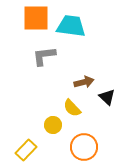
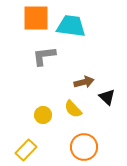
yellow semicircle: moved 1 px right, 1 px down
yellow circle: moved 10 px left, 10 px up
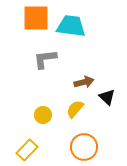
gray L-shape: moved 1 px right, 3 px down
yellow semicircle: moved 2 px right; rotated 84 degrees clockwise
yellow rectangle: moved 1 px right
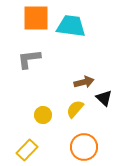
gray L-shape: moved 16 px left
black triangle: moved 3 px left, 1 px down
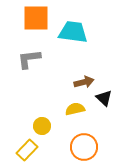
cyan trapezoid: moved 2 px right, 6 px down
yellow semicircle: rotated 36 degrees clockwise
yellow circle: moved 1 px left, 11 px down
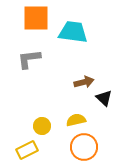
yellow semicircle: moved 1 px right, 11 px down
yellow rectangle: rotated 20 degrees clockwise
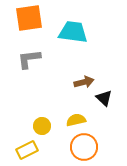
orange square: moved 7 px left; rotated 8 degrees counterclockwise
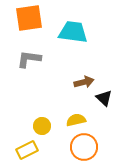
gray L-shape: rotated 15 degrees clockwise
